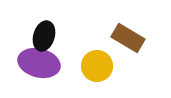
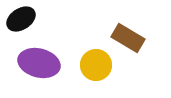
black ellipse: moved 23 px left, 17 px up; rotated 40 degrees clockwise
yellow circle: moved 1 px left, 1 px up
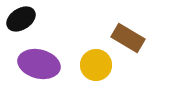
purple ellipse: moved 1 px down
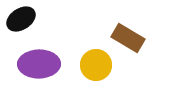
purple ellipse: rotated 15 degrees counterclockwise
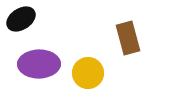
brown rectangle: rotated 44 degrees clockwise
yellow circle: moved 8 px left, 8 px down
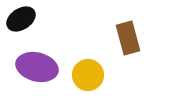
purple ellipse: moved 2 px left, 3 px down; rotated 15 degrees clockwise
yellow circle: moved 2 px down
